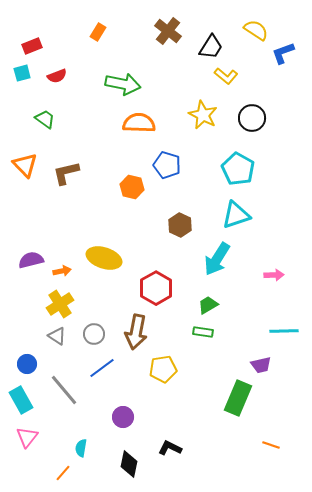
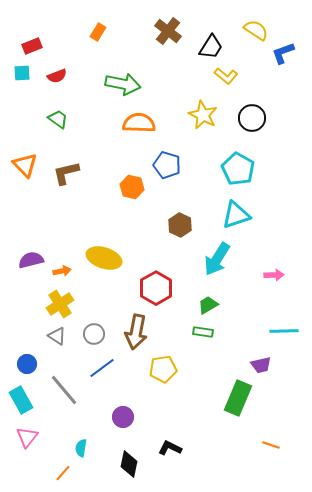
cyan square at (22, 73): rotated 12 degrees clockwise
green trapezoid at (45, 119): moved 13 px right
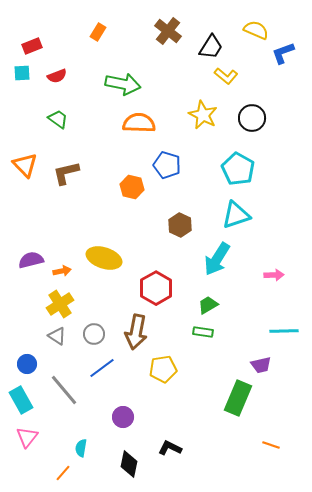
yellow semicircle at (256, 30): rotated 10 degrees counterclockwise
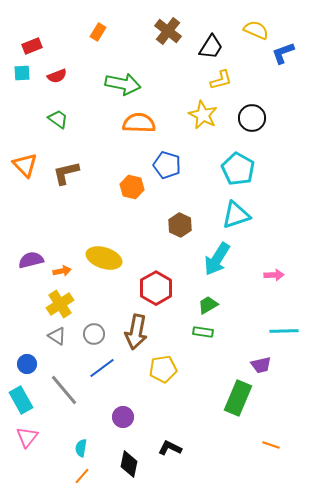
yellow L-shape at (226, 76): moved 5 px left, 4 px down; rotated 55 degrees counterclockwise
orange line at (63, 473): moved 19 px right, 3 px down
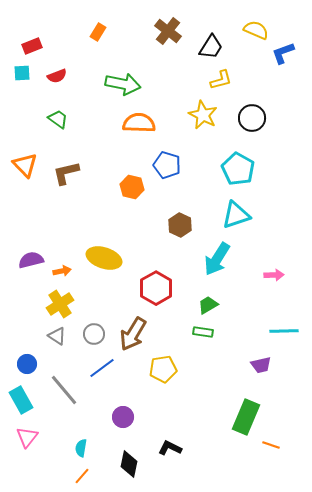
brown arrow at (136, 332): moved 3 px left, 2 px down; rotated 20 degrees clockwise
green rectangle at (238, 398): moved 8 px right, 19 px down
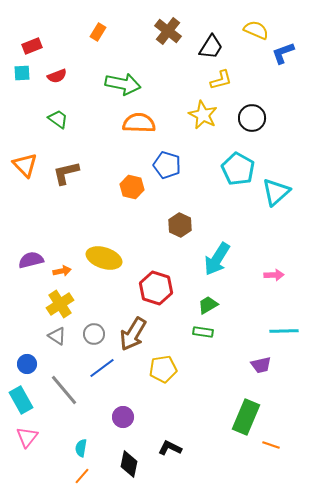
cyan triangle at (236, 215): moved 40 px right, 23 px up; rotated 24 degrees counterclockwise
red hexagon at (156, 288): rotated 12 degrees counterclockwise
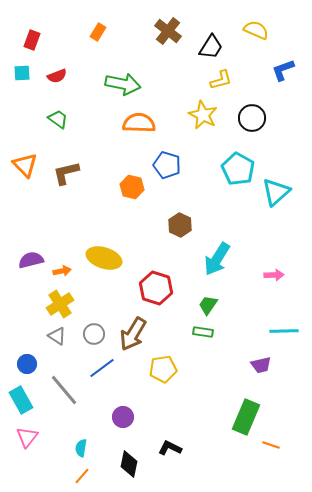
red rectangle at (32, 46): moved 6 px up; rotated 48 degrees counterclockwise
blue L-shape at (283, 53): moved 17 px down
green trapezoid at (208, 305): rotated 25 degrees counterclockwise
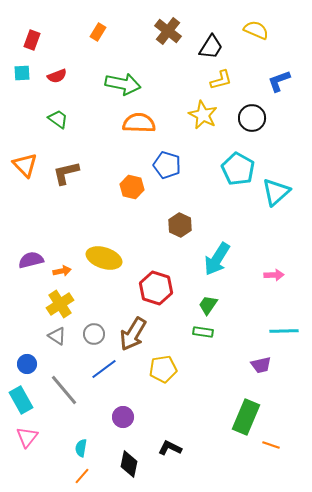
blue L-shape at (283, 70): moved 4 px left, 11 px down
blue line at (102, 368): moved 2 px right, 1 px down
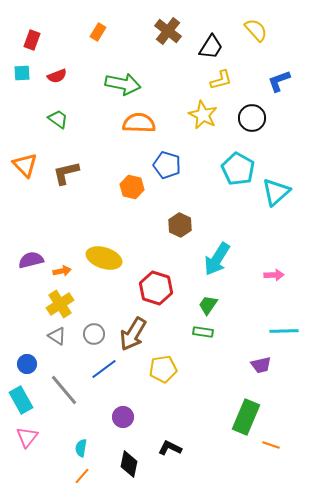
yellow semicircle at (256, 30): rotated 25 degrees clockwise
